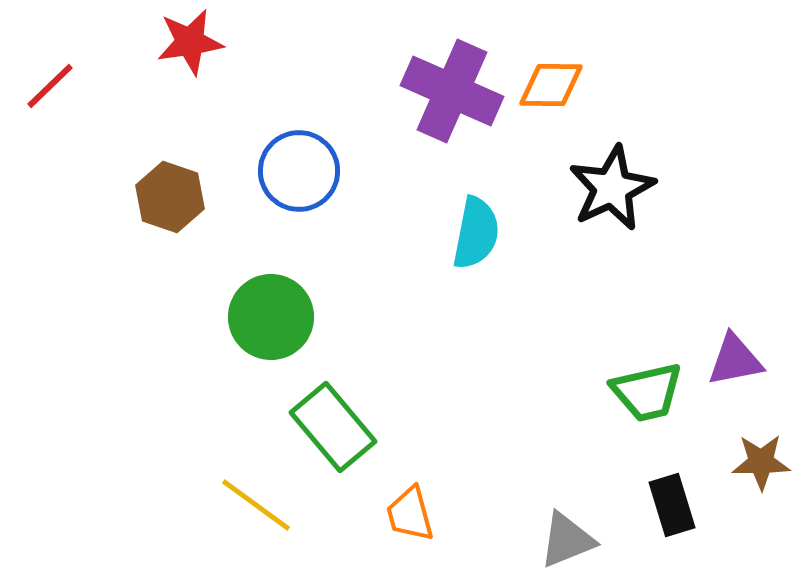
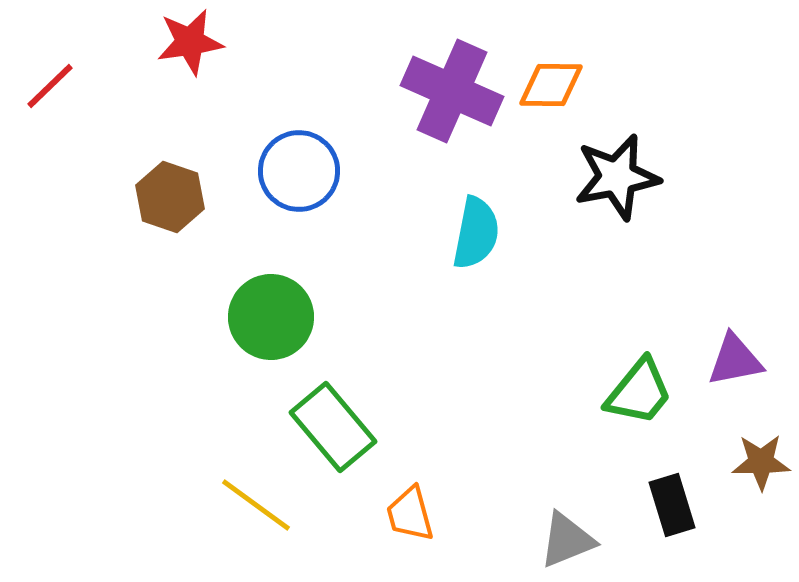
black star: moved 5 px right, 11 px up; rotated 14 degrees clockwise
green trapezoid: moved 8 px left; rotated 38 degrees counterclockwise
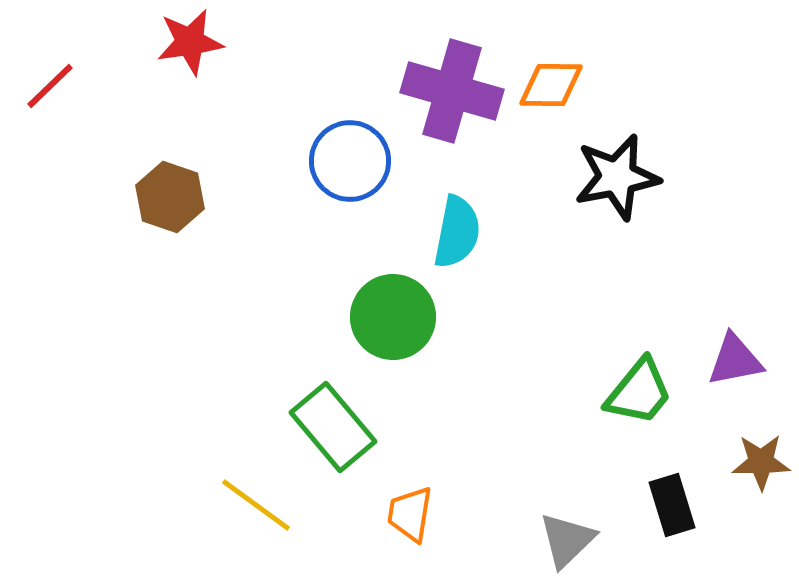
purple cross: rotated 8 degrees counterclockwise
blue circle: moved 51 px right, 10 px up
cyan semicircle: moved 19 px left, 1 px up
green circle: moved 122 px right
orange trapezoid: rotated 24 degrees clockwise
gray triangle: rotated 22 degrees counterclockwise
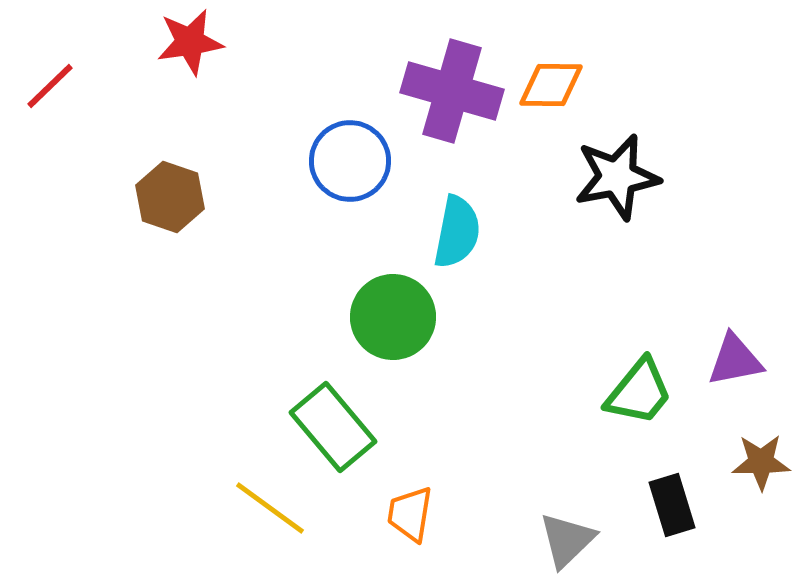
yellow line: moved 14 px right, 3 px down
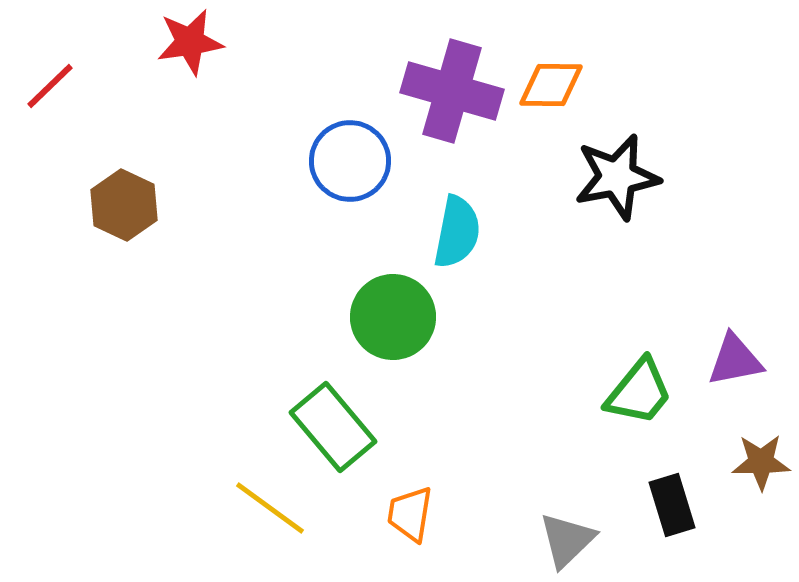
brown hexagon: moved 46 px left, 8 px down; rotated 6 degrees clockwise
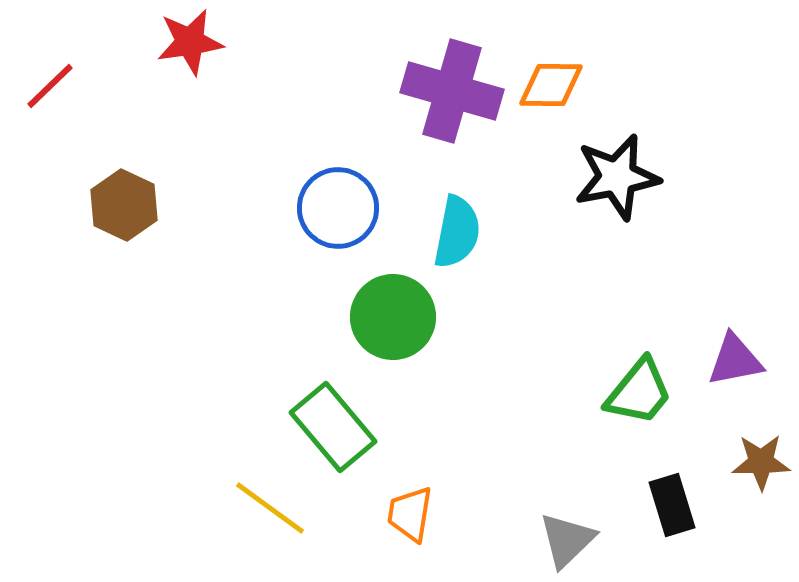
blue circle: moved 12 px left, 47 px down
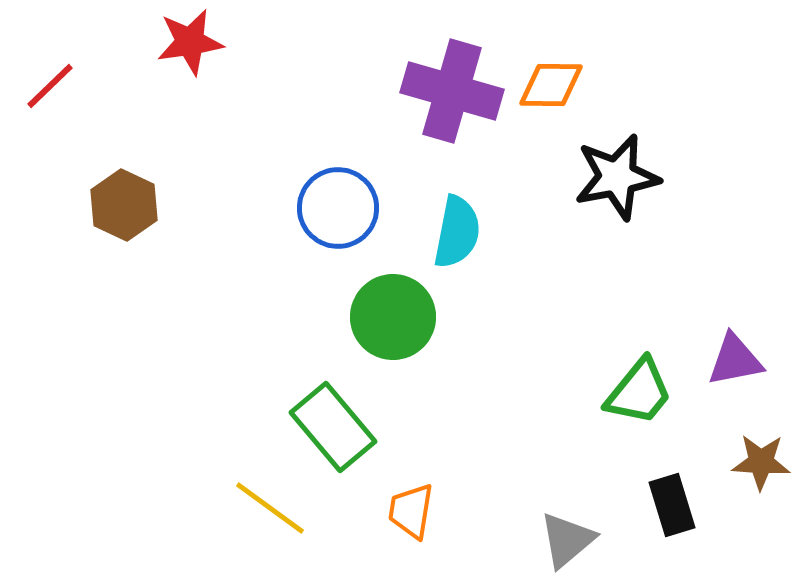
brown star: rotated 4 degrees clockwise
orange trapezoid: moved 1 px right, 3 px up
gray triangle: rotated 4 degrees clockwise
